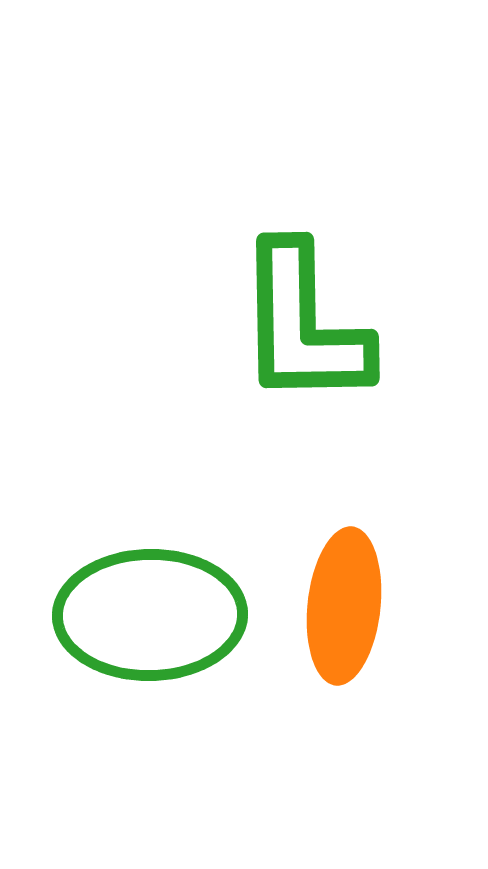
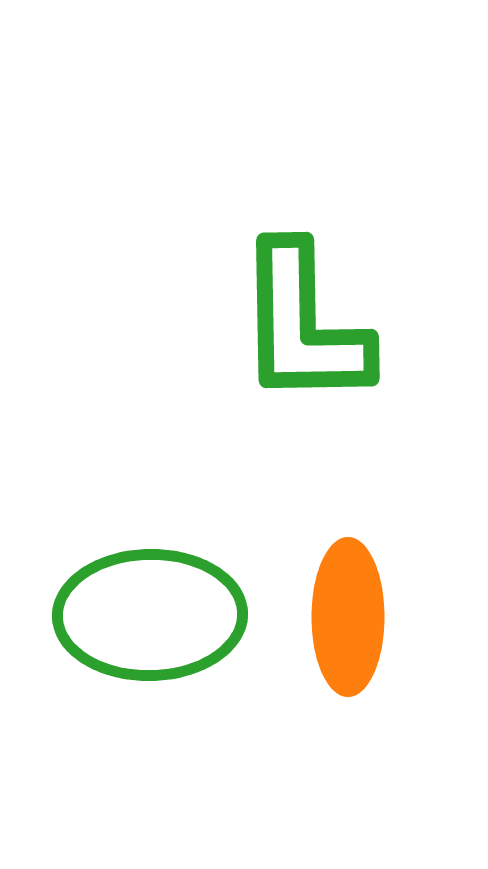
orange ellipse: moved 4 px right, 11 px down; rotated 6 degrees counterclockwise
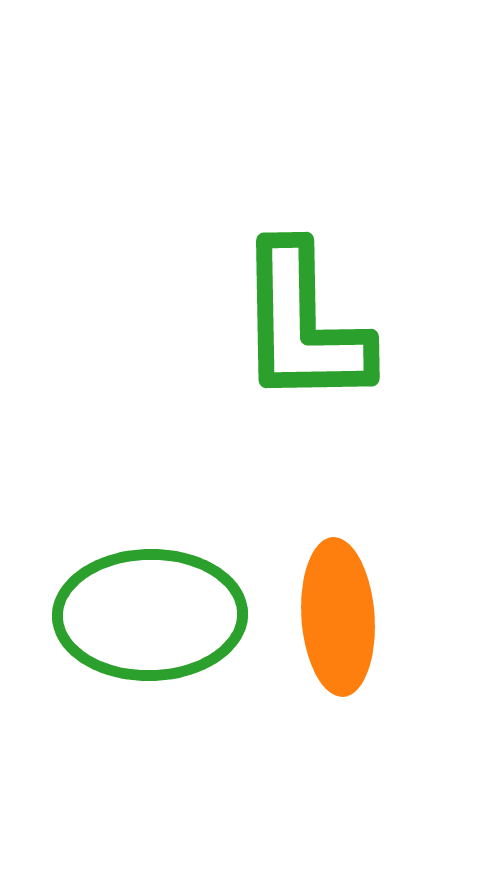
orange ellipse: moved 10 px left; rotated 4 degrees counterclockwise
